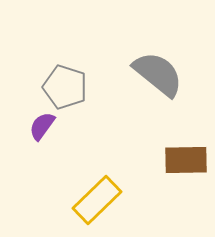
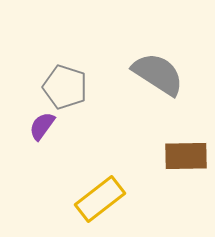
gray semicircle: rotated 6 degrees counterclockwise
brown rectangle: moved 4 px up
yellow rectangle: moved 3 px right, 1 px up; rotated 6 degrees clockwise
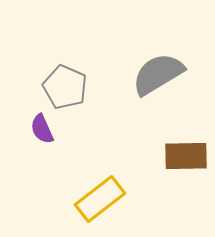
gray semicircle: rotated 64 degrees counterclockwise
gray pentagon: rotated 6 degrees clockwise
purple semicircle: moved 3 px down; rotated 60 degrees counterclockwise
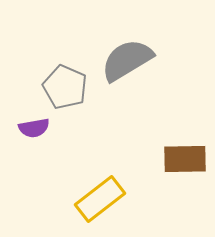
gray semicircle: moved 31 px left, 14 px up
purple semicircle: moved 8 px left, 1 px up; rotated 76 degrees counterclockwise
brown rectangle: moved 1 px left, 3 px down
